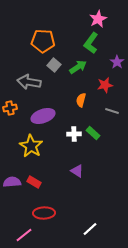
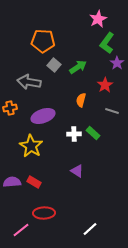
green L-shape: moved 16 px right
purple star: moved 1 px down
red star: rotated 21 degrees counterclockwise
pink line: moved 3 px left, 5 px up
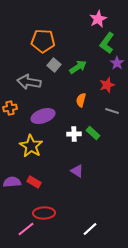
red star: moved 2 px right; rotated 14 degrees clockwise
pink line: moved 5 px right, 1 px up
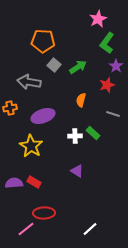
purple star: moved 1 px left, 3 px down
gray line: moved 1 px right, 3 px down
white cross: moved 1 px right, 2 px down
purple semicircle: moved 2 px right, 1 px down
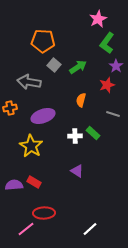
purple semicircle: moved 2 px down
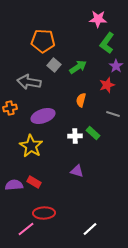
pink star: rotated 30 degrees clockwise
purple triangle: rotated 16 degrees counterclockwise
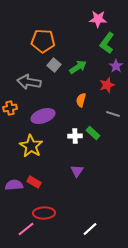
purple triangle: rotated 48 degrees clockwise
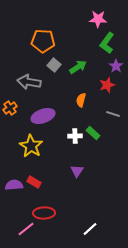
orange cross: rotated 24 degrees counterclockwise
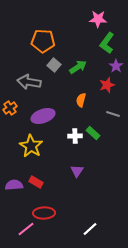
red rectangle: moved 2 px right
